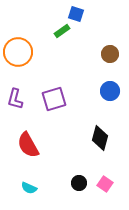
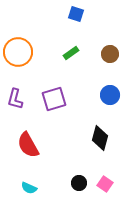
green rectangle: moved 9 px right, 22 px down
blue circle: moved 4 px down
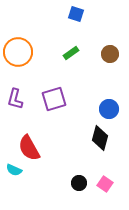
blue circle: moved 1 px left, 14 px down
red semicircle: moved 1 px right, 3 px down
cyan semicircle: moved 15 px left, 18 px up
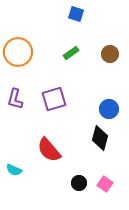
red semicircle: moved 20 px right, 2 px down; rotated 12 degrees counterclockwise
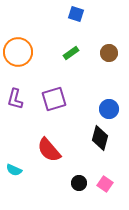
brown circle: moved 1 px left, 1 px up
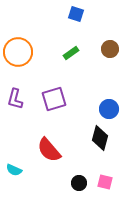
brown circle: moved 1 px right, 4 px up
pink square: moved 2 px up; rotated 21 degrees counterclockwise
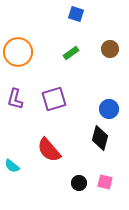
cyan semicircle: moved 2 px left, 4 px up; rotated 14 degrees clockwise
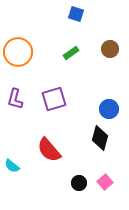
pink square: rotated 35 degrees clockwise
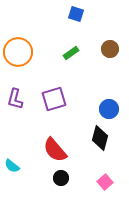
red semicircle: moved 6 px right
black circle: moved 18 px left, 5 px up
